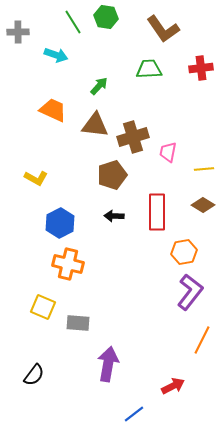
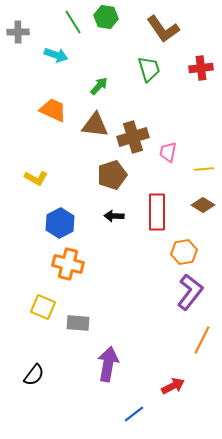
green trapezoid: rotated 76 degrees clockwise
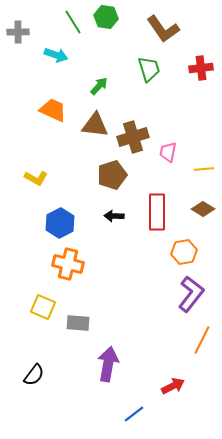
brown diamond: moved 4 px down
purple L-shape: moved 1 px right, 2 px down
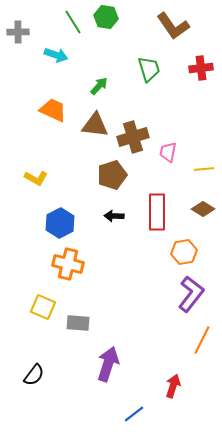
brown L-shape: moved 10 px right, 3 px up
purple arrow: rotated 8 degrees clockwise
red arrow: rotated 45 degrees counterclockwise
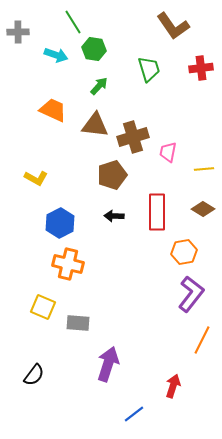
green hexagon: moved 12 px left, 32 px down
